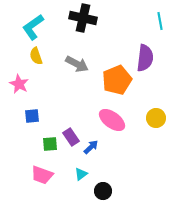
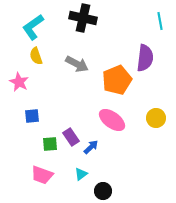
pink star: moved 2 px up
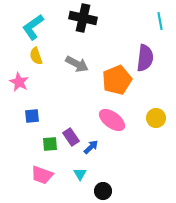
cyan triangle: moved 1 px left; rotated 24 degrees counterclockwise
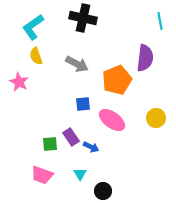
blue square: moved 51 px right, 12 px up
blue arrow: rotated 70 degrees clockwise
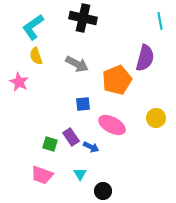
purple semicircle: rotated 8 degrees clockwise
pink ellipse: moved 5 px down; rotated 8 degrees counterclockwise
green square: rotated 21 degrees clockwise
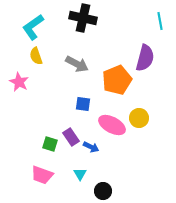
blue square: rotated 14 degrees clockwise
yellow circle: moved 17 px left
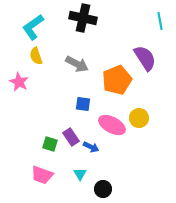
purple semicircle: rotated 48 degrees counterclockwise
black circle: moved 2 px up
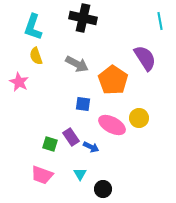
cyan L-shape: rotated 36 degrees counterclockwise
orange pentagon: moved 4 px left; rotated 16 degrees counterclockwise
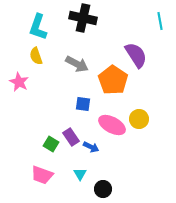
cyan L-shape: moved 5 px right
purple semicircle: moved 9 px left, 3 px up
yellow circle: moved 1 px down
green square: moved 1 px right; rotated 14 degrees clockwise
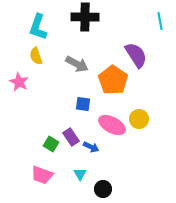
black cross: moved 2 px right, 1 px up; rotated 12 degrees counterclockwise
